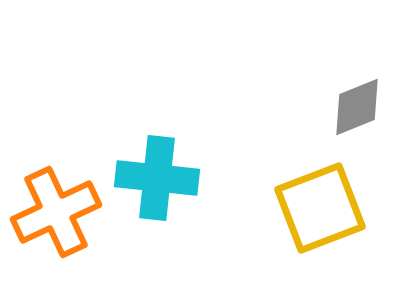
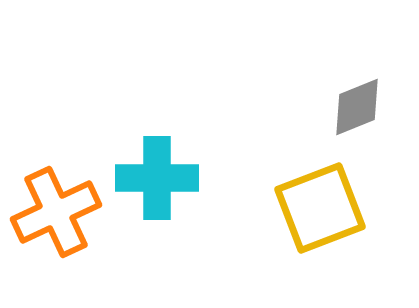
cyan cross: rotated 6 degrees counterclockwise
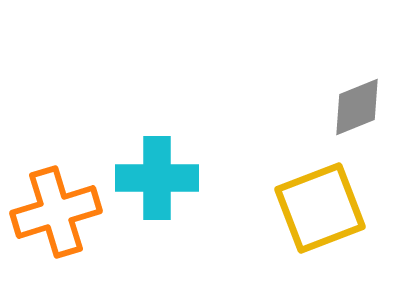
orange cross: rotated 8 degrees clockwise
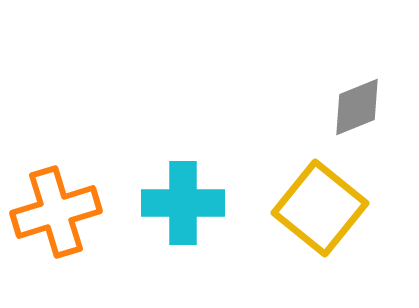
cyan cross: moved 26 px right, 25 px down
yellow square: rotated 30 degrees counterclockwise
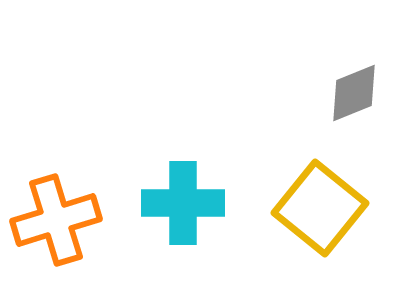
gray diamond: moved 3 px left, 14 px up
orange cross: moved 8 px down
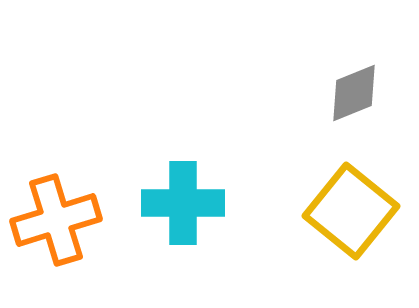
yellow square: moved 31 px right, 3 px down
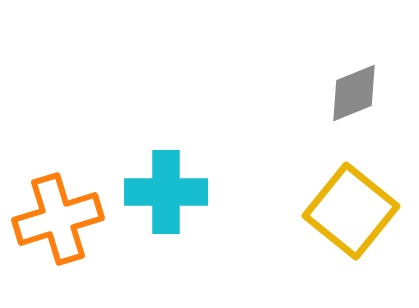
cyan cross: moved 17 px left, 11 px up
orange cross: moved 2 px right, 1 px up
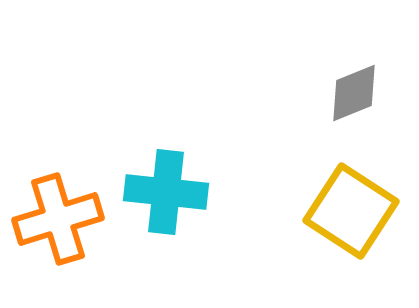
cyan cross: rotated 6 degrees clockwise
yellow square: rotated 6 degrees counterclockwise
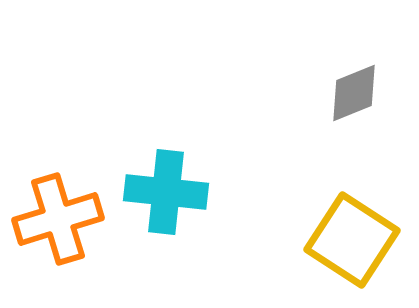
yellow square: moved 1 px right, 29 px down
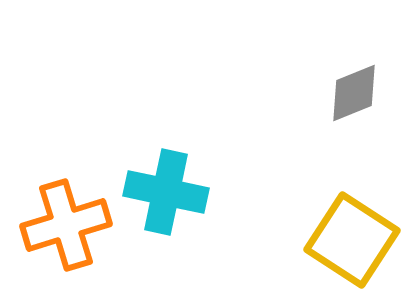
cyan cross: rotated 6 degrees clockwise
orange cross: moved 8 px right, 6 px down
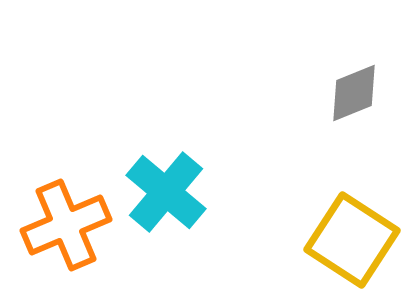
cyan cross: rotated 28 degrees clockwise
orange cross: rotated 6 degrees counterclockwise
